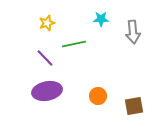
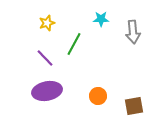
green line: rotated 50 degrees counterclockwise
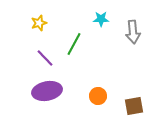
yellow star: moved 8 px left
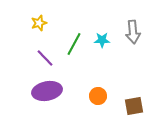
cyan star: moved 1 px right, 21 px down
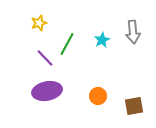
cyan star: rotated 28 degrees counterclockwise
green line: moved 7 px left
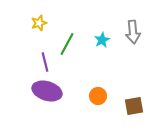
purple line: moved 4 px down; rotated 30 degrees clockwise
purple ellipse: rotated 28 degrees clockwise
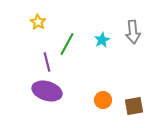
yellow star: moved 1 px left, 1 px up; rotated 21 degrees counterclockwise
purple line: moved 2 px right
orange circle: moved 5 px right, 4 px down
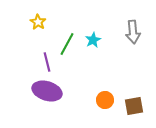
cyan star: moved 9 px left
orange circle: moved 2 px right
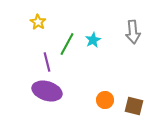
brown square: rotated 24 degrees clockwise
